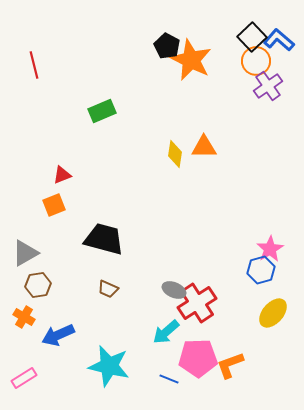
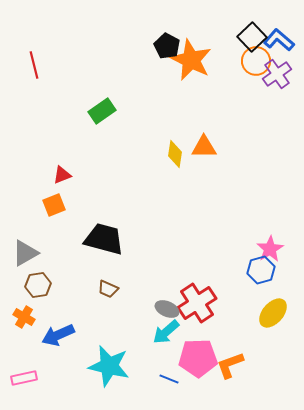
purple cross: moved 9 px right, 12 px up
green rectangle: rotated 12 degrees counterclockwise
gray ellipse: moved 7 px left, 19 px down
pink rectangle: rotated 20 degrees clockwise
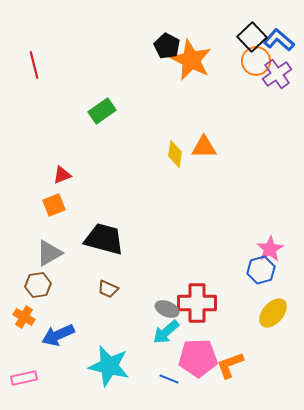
gray triangle: moved 24 px right
red cross: rotated 33 degrees clockwise
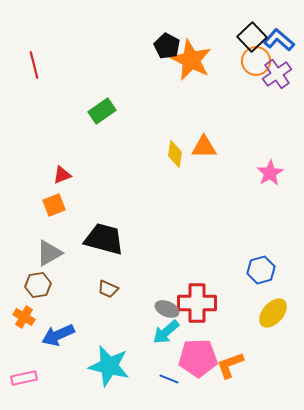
pink star: moved 76 px up
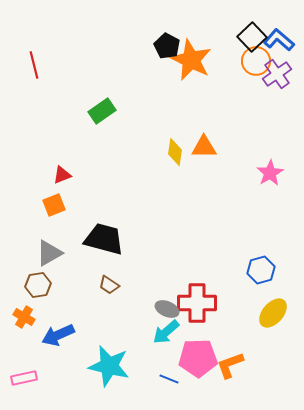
yellow diamond: moved 2 px up
brown trapezoid: moved 1 px right, 4 px up; rotated 10 degrees clockwise
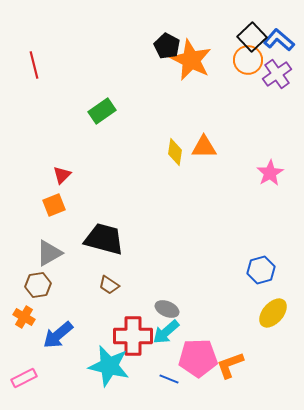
orange circle: moved 8 px left, 1 px up
red triangle: rotated 24 degrees counterclockwise
red cross: moved 64 px left, 33 px down
blue arrow: rotated 16 degrees counterclockwise
pink rectangle: rotated 15 degrees counterclockwise
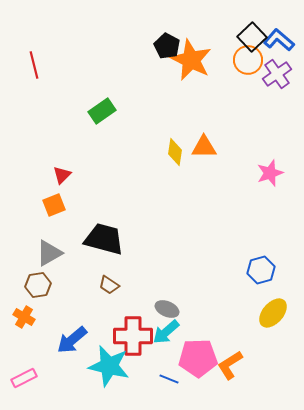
pink star: rotated 12 degrees clockwise
blue arrow: moved 14 px right, 5 px down
orange L-shape: rotated 12 degrees counterclockwise
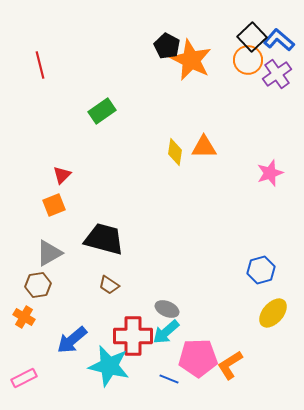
red line: moved 6 px right
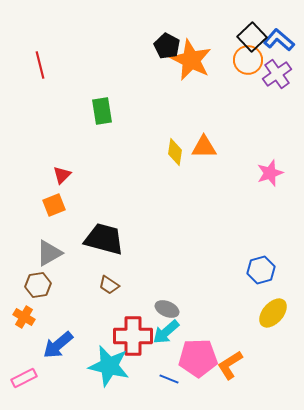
green rectangle: rotated 64 degrees counterclockwise
blue arrow: moved 14 px left, 5 px down
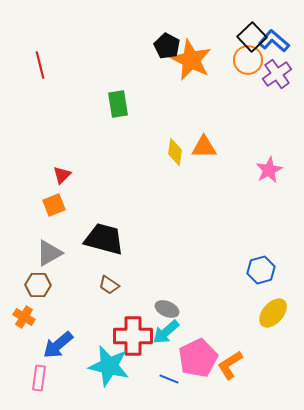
blue L-shape: moved 5 px left, 1 px down
green rectangle: moved 16 px right, 7 px up
pink star: moved 1 px left, 3 px up; rotated 8 degrees counterclockwise
brown hexagon: rotated 10 degrees clockwise
pink pentagon: rotated 24 degrees counterclockwise
pink rectangle: moved 15 px right; rotated 55 degrees counterclockwise
